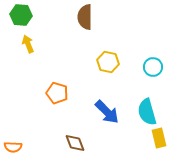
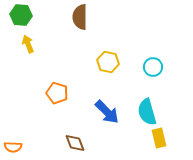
brown semicircle: moved 5 px left
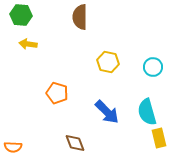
yellow arrow: rotated 60 degrees counterclockwise
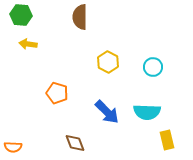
yellow hexagon: rotated 15 degrees clockwise
cyan semicircle: rotated 72 degrees counterclockwise
yellow rectangle: moved 8 px right, 2 px down
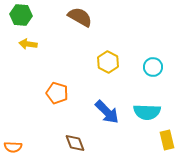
brown semicircle: rotated 120 degrees clockwise
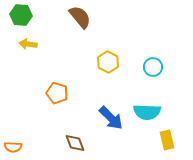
brown semicircle: rotated 20 degrees clockwise
blue arrow: moved 4 px right, 6 px down
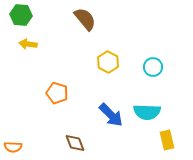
brown semicircle: moved 5 px right, 2 px down
blue arrow: moved 3 px up
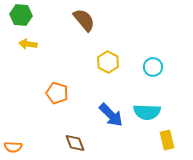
brown semicircle: moved 1 px left, 1 px down
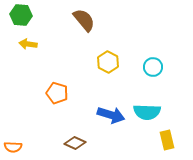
blue arrow: rotated 28 degrees counterclockwise
brown diamond: rotated 45 degrees counterclockwise
